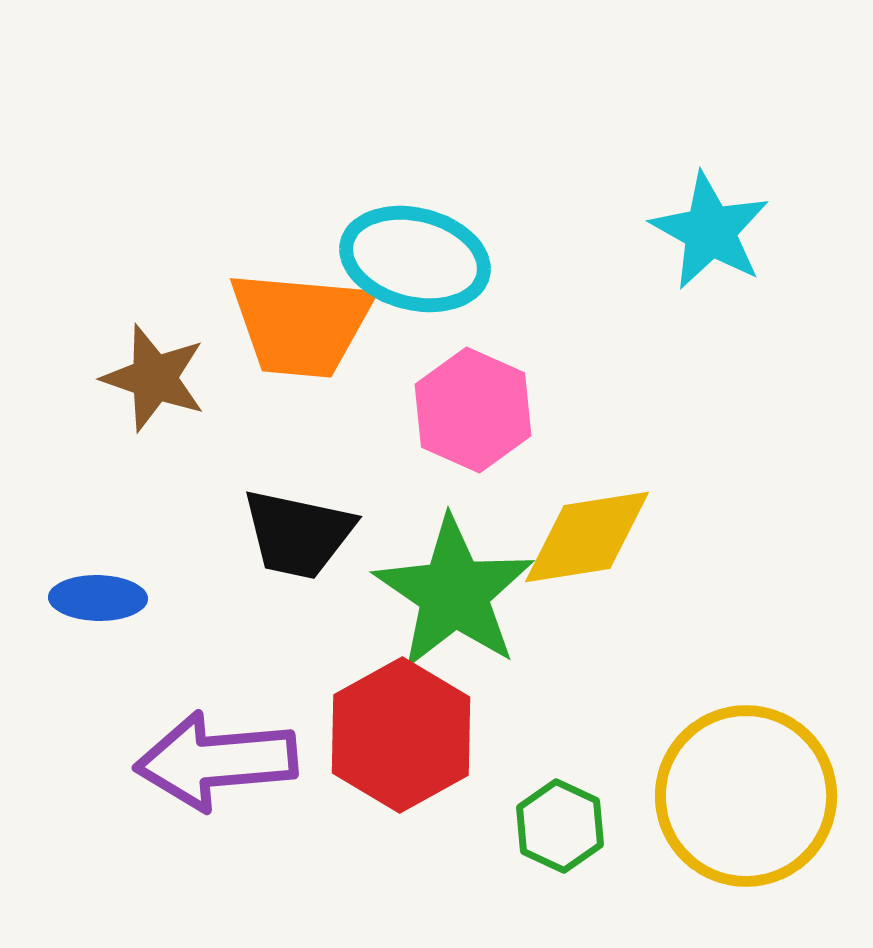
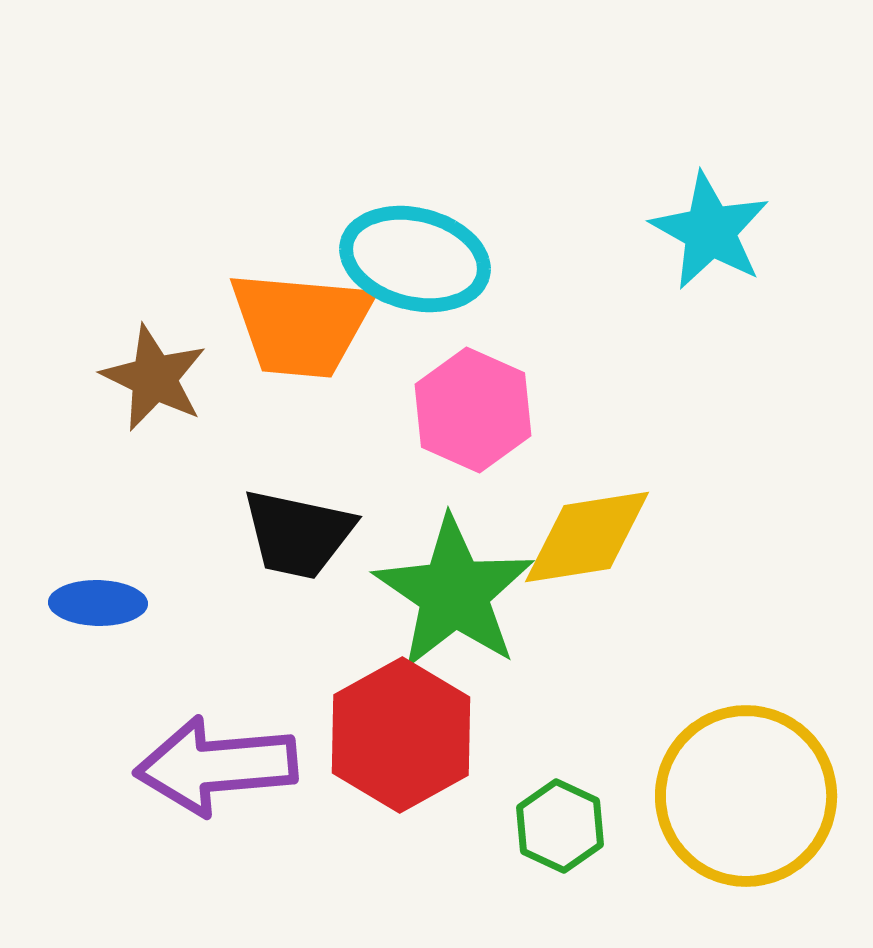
brown star: rotated 7 degrees clockwise
blue ellipse: moved 5 px down
purple arrow: moved 5 px down
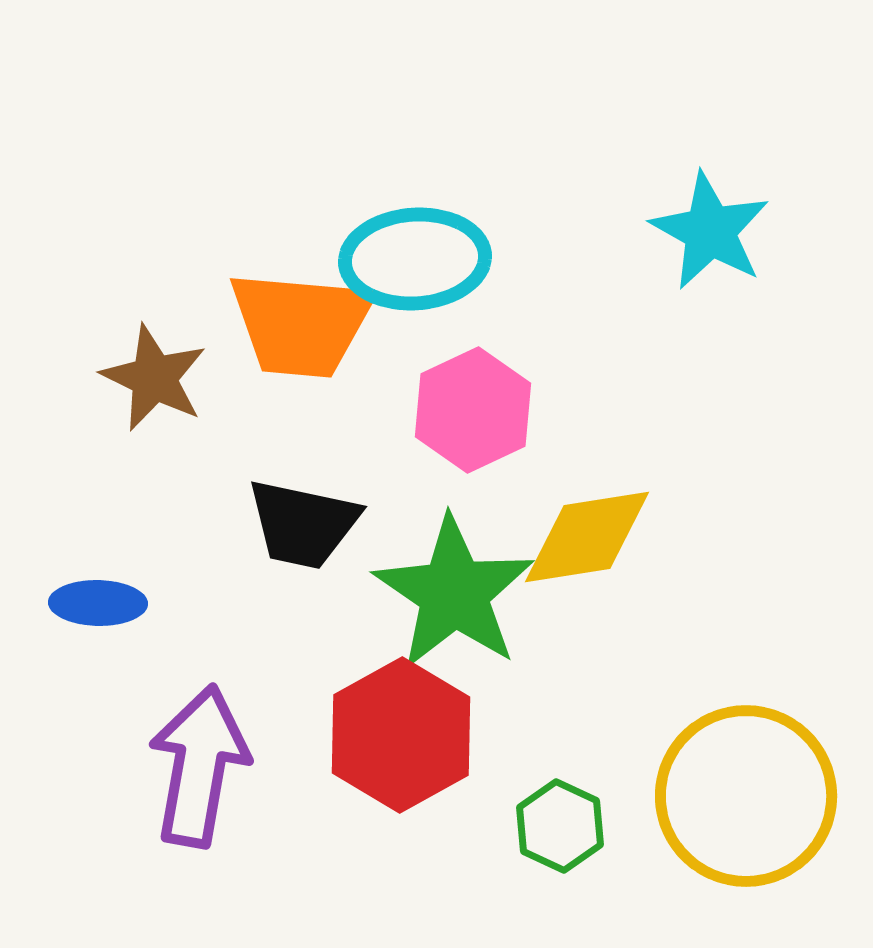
cyan ellipse: rotated 18 degrees counterclockwise
pink hexagon: rotated 11 degrees clockwise
black trapezoid: moved 5 px right, 10 px up
purple arrow: moved 17 px left; rotated 105 degrees clockwise
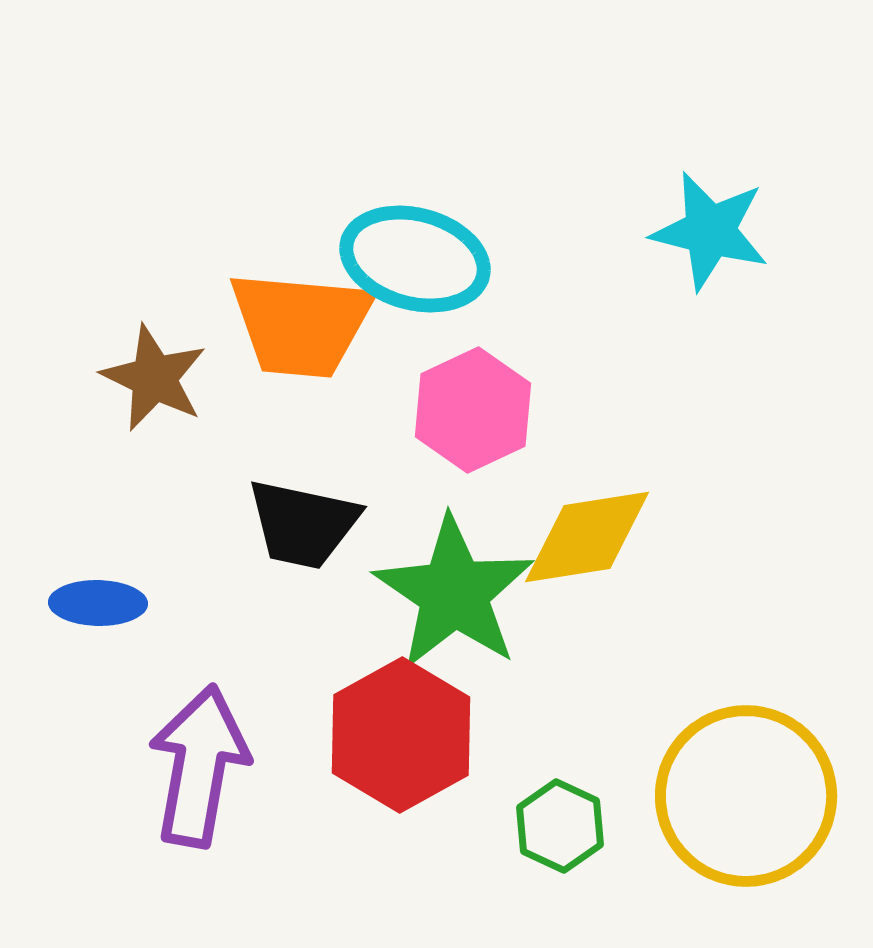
cyan star: rotated 15 degrees counterclockwise
cyan ellipse: rotated 19 degrees clockwise
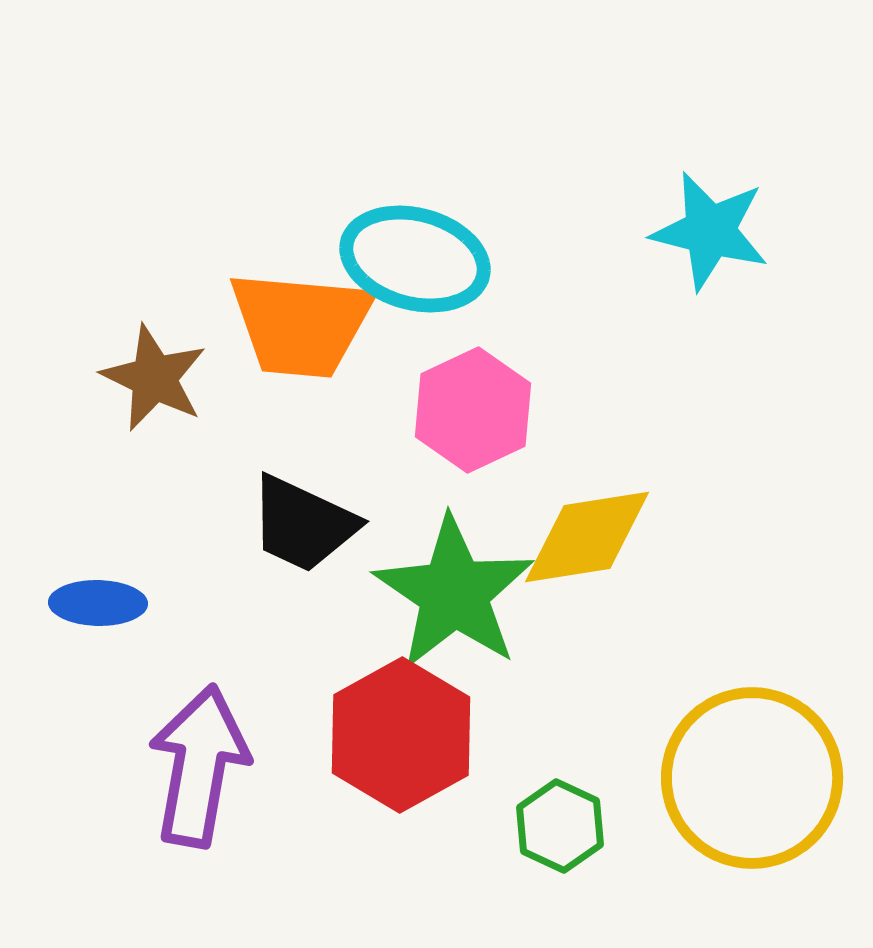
black trapezoid: rotated 13 degrees clockwise
yellow circle: moved 6 px right, 18 px up
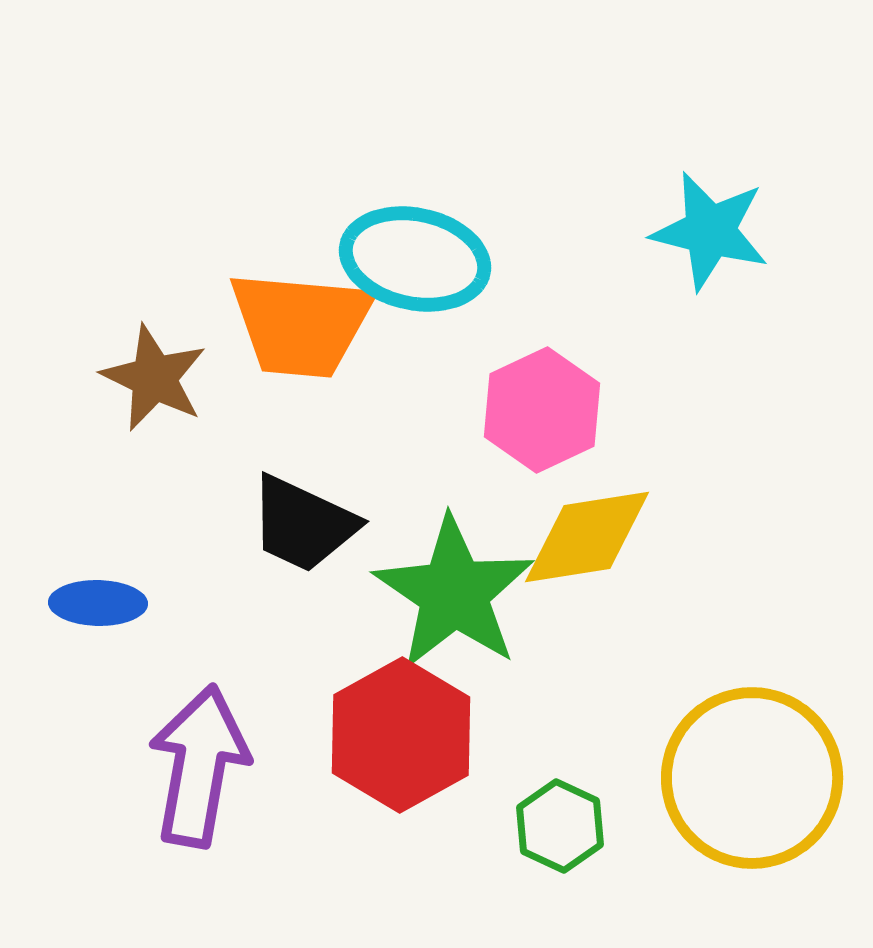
cyan ellipse: rotated 3 degrees counterclockwise
pink hexagon: moved 69 px right
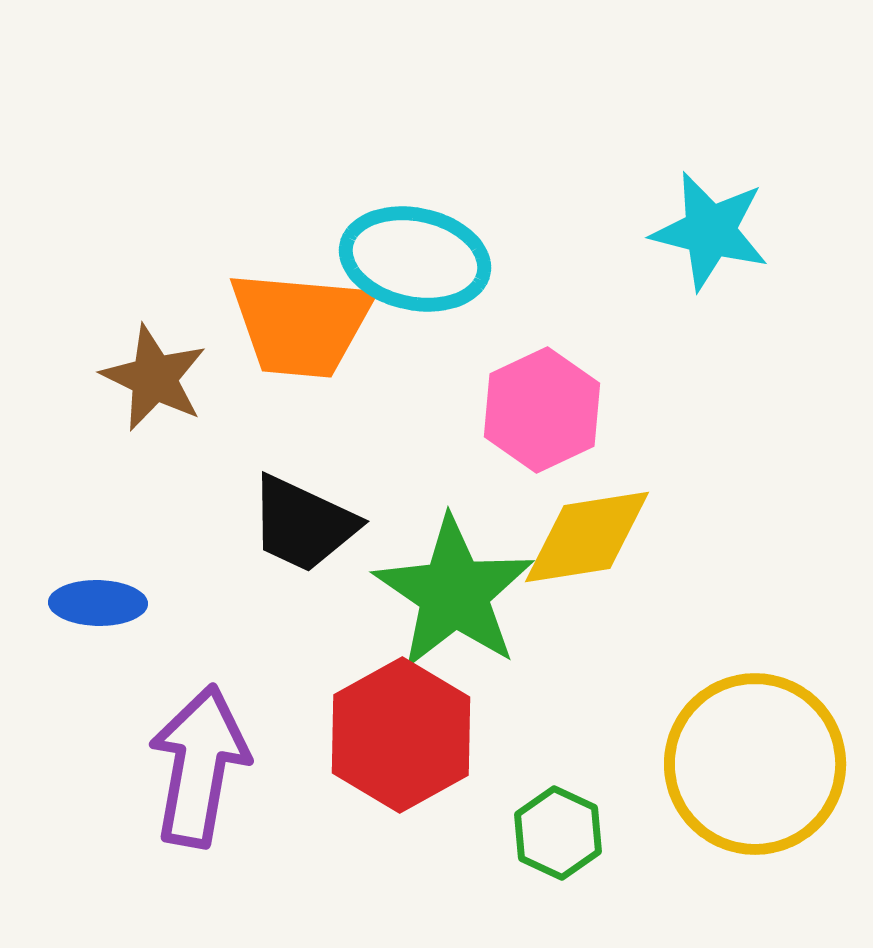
yellow circle: moved 3 px right, 14 px up
green hexagon: moved 2 px left, 7 px down
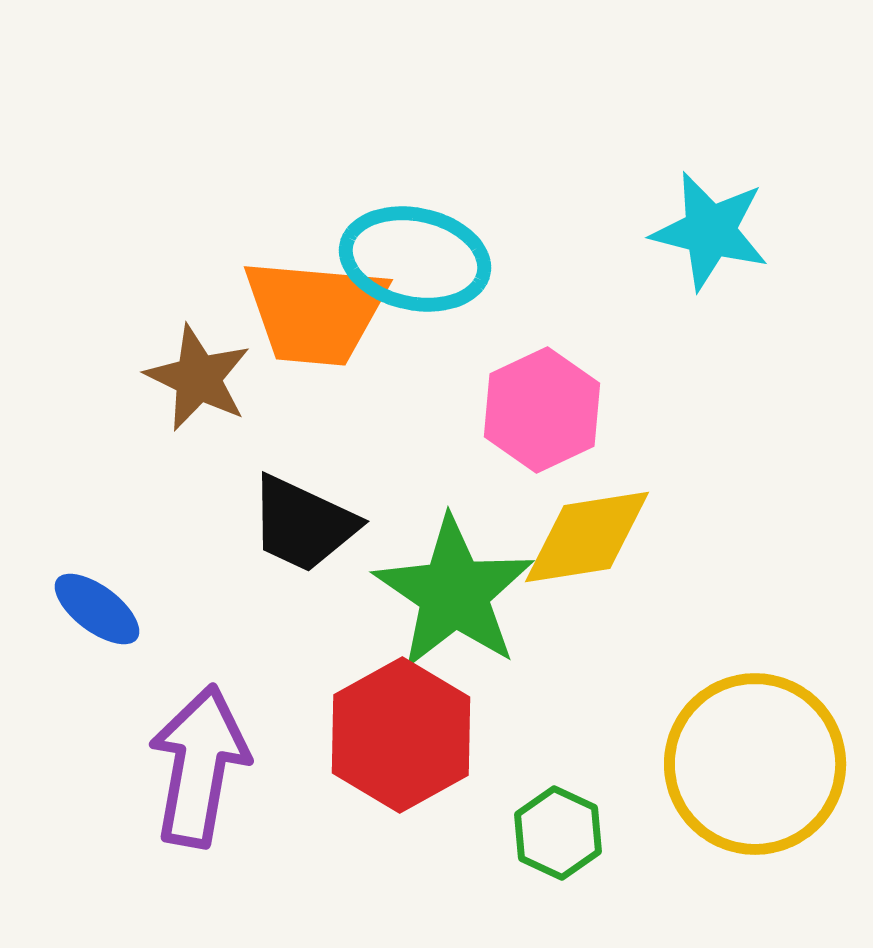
orange trapezoid: moved 14 px right, 12 px up
brown star: moved 44 px right
blue ellipse: moved 1 px left, 6 px down; rotated 36 degrees clockwise
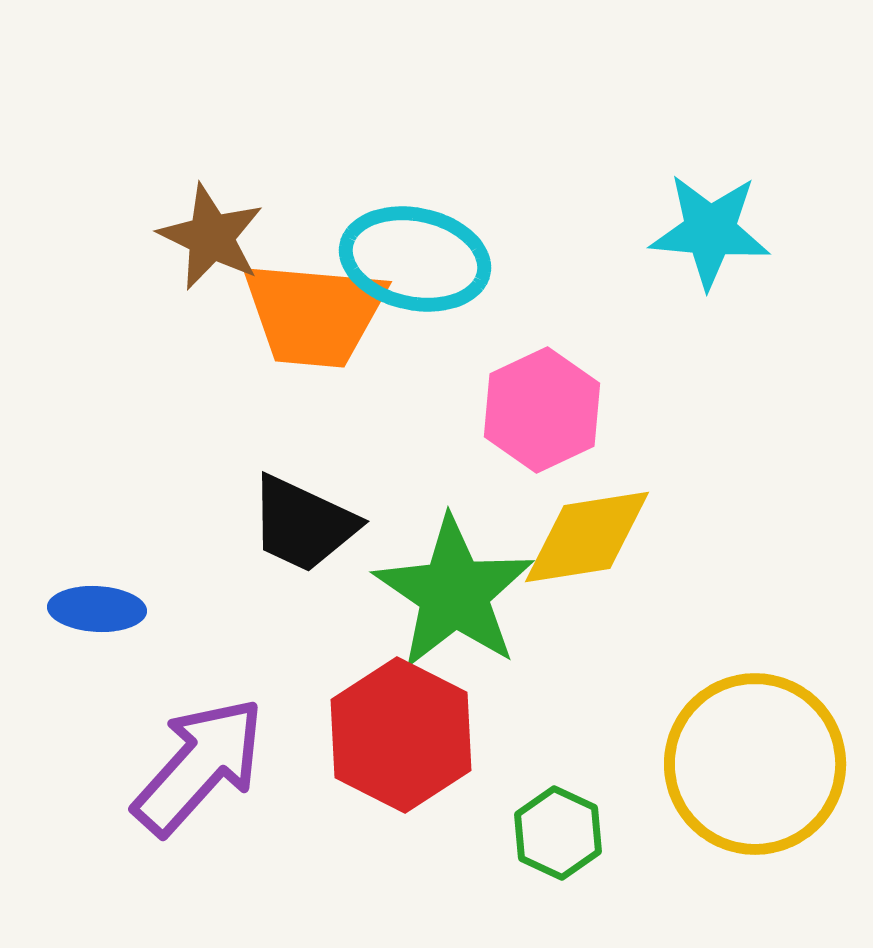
cyan star: rotated 9 degrees counterclockwise
orange trapezoid: moved 1 px left, 2 px down
brown star: moved 13 px right, 141 px up
blue ellipse: rotated 34 degrees counterclockwise
red hexagon: rotated 4 degrees counterclockwise
purple arrow: rotated 32 degrees clockwise
